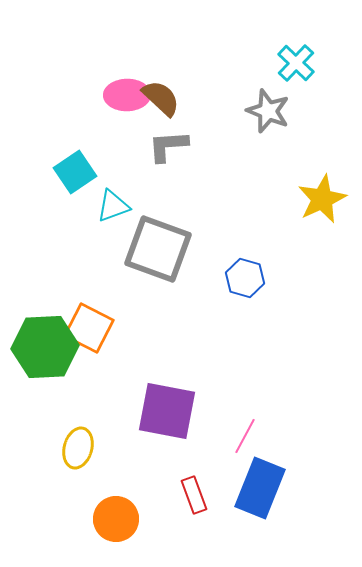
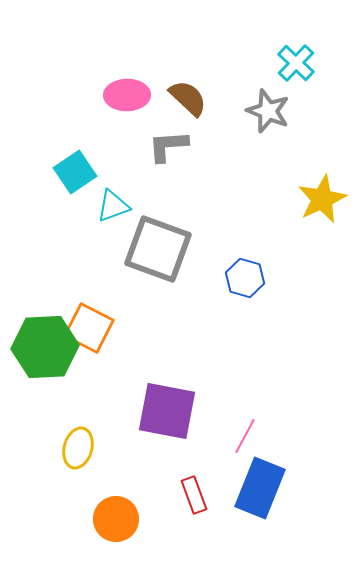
brown semicircle: moved 27 px right
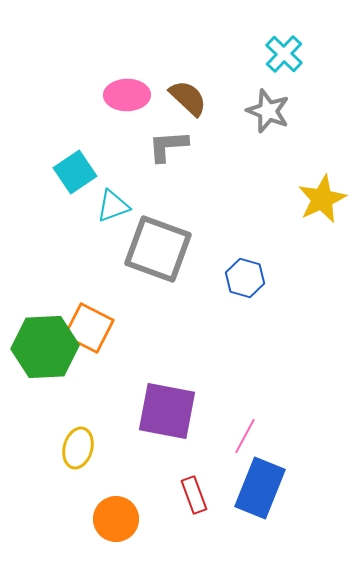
cyan cross: moved 12 px left, 9 px up
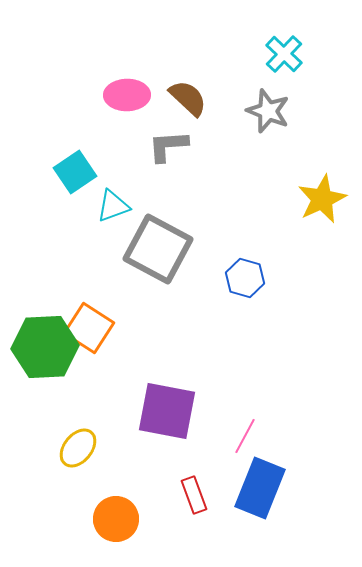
gray square: rotated 8 degrees clockwise
orange square: rotated 6 degrees clockwise
yellow ellipse: rotated 24 degrees clockwise
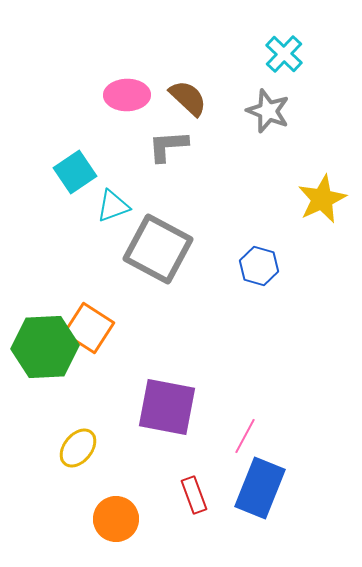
blue hexagon: moved 14 px right, 12 px up
purple square: moved 4 px up
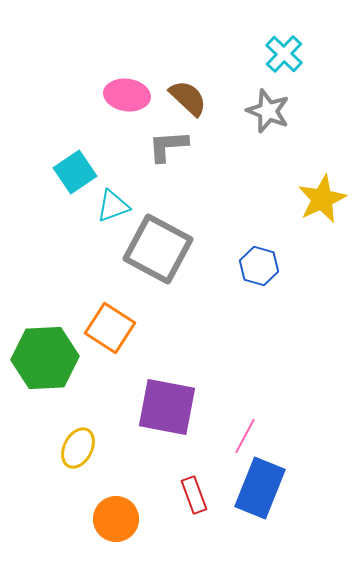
pink ellipse: rotated 9 degrees clockwise
orange square: moved 21 px right
green hexagon: moved 11 px down
yellow ellipse: rotated 12 degrees counterclockwise
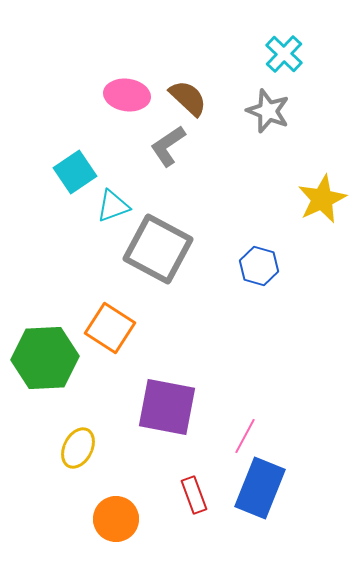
gray L-shape: rotated 30 degrees counterclockwise
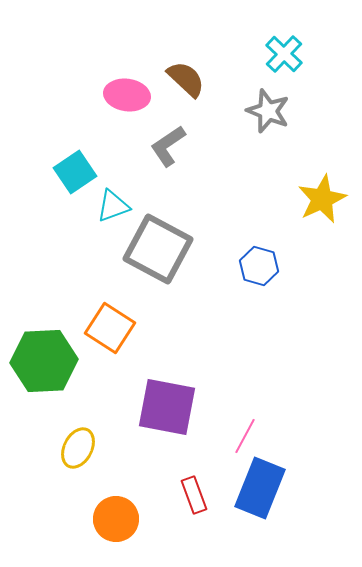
brown semicircle: moved 2 px left, 19 px up
green hexagon: moved 1 px left, 3 px down
